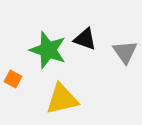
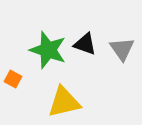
black triangle: moved 5 px down
gray triangle: moved 3 px left, 3 px up
yellow triangle: moved 2 px right, 3 px down
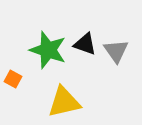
gray triangle: moved 6 px left, 2 px down
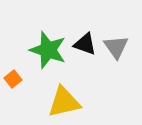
gray triangle: moved 4 px up
orange square: rotated 24 degrees clockwise
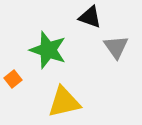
black triangle: moved 5 px right, 27 px up
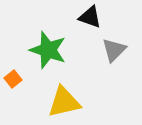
gray triangle: moved 2 px left, 3 px down; rotated 20 degrees clockwise
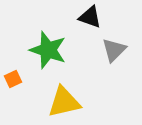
orange square: rotated 12 degrees clockwise
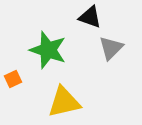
gray triangle: moved 3 px left, 2 px up
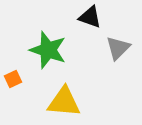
gray triangle: moved 7 px right
yellow triangle: rotated 18 degrees clockwise
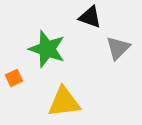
green star: moved 1 px left, 1 px up
orange square: moved 1 px right, 1 px up
yellow triangle: rotated 12 degrees counterclockwise
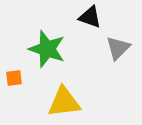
orange square: rotated 18 degrees clockwise
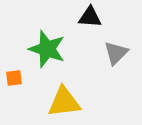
black triangle: rotated 15 degrees counterclockwise
gray triangle: moved 2 px left, 5 px down
